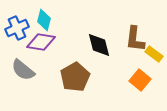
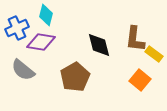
cyan diamond: moved 2 px right, 5 px up
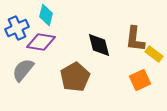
gray semicircle: rotated 90 degrees clockwise
orange square: rotated 25 degrees clockwise
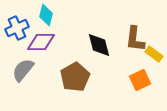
purple diamond: rotated 8 degrees counterclockwise
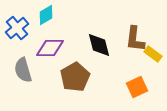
cyan diamond: rotated 45 degrees clockwise
blue cross: rotated 15 degrees counterclockwise
purple diamond: moved 9 px right, 6 px down
yellow rectangle: moved 1 px left
gray semicircle: rotated 55 degrees counterclockwise
orange square: moved 3 px left, 7 px down
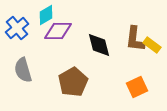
purple diamond: moved 8 px right, 17 px up
yellow rectangle: moved 1 px left, 9 px up
brown pentagon: moved 2 px left, 5 px down
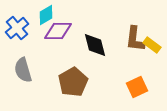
black diamond: moved 4 px left
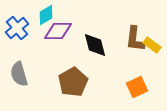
gray semicircle: moved 4 px left, 4 px down
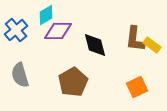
blue cross: moved 1 px left, 2 px down
gray semicircle: moved 1 px right, 1 px down
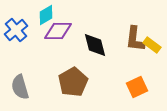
gray semicircle: moved 12 px down
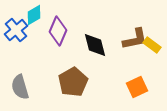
cyan diamond: moved 12 px left
purple diamond: rotated 68 degrees counterclockwise
brown L-shape: rotated 108 degrees counterclockwise
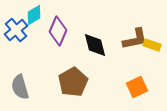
yellow rectangle: rotated 18 degrees counterclockwise
